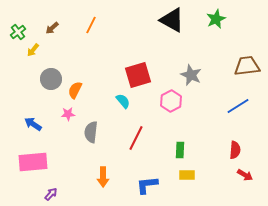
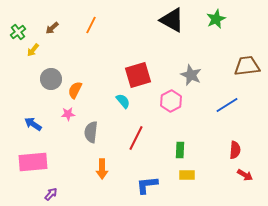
blue line: moved 11 px left, 1 px up
orange arrow: moved 1 px left, 8 px up
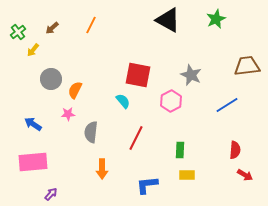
black triangle: moved 4 px left
red square: rotated 28 degrees clockwise
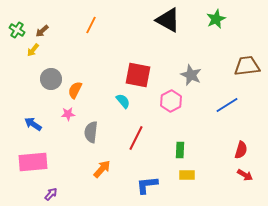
brown arrow: moved 10 px left, 3 px down
green cross: moved 1 px left, 2 px up; rotated 21 degrees counterclockwise
red semicircle: moved 6 px right; rotated 12 degrees clockwise
orange arrow: rotated 138 degrees counterclockwise
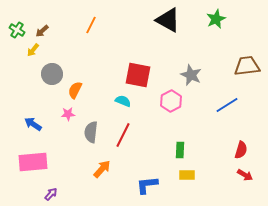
gray circle: moved 1 px right, 5 px up
cyan semicircle: rotated 28 degrees counterclockwise
red line: moved 13 px left, 3 px up
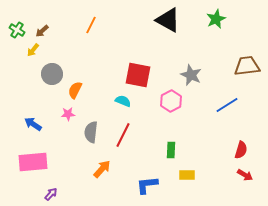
green rectangle: moved 9 px left
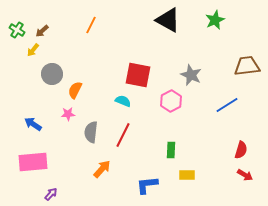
green star: moved 1 px left, 1 px down
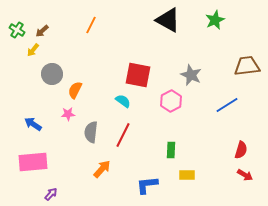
cyan semicircle: rotated 14 degrees clockwise
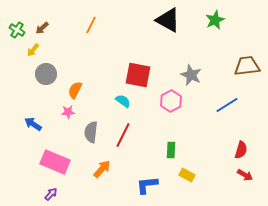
brown arrow: moved 3 px up
gray circle: moved 6 px left
pink star: moved 2 px up
pink rectangle: moved 22 px right; rotated 28 degrees clockwise
yellow rectangle: rotated 28 degrees clockwise
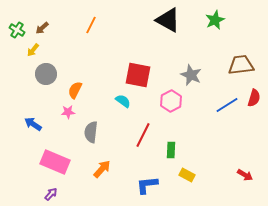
brown trapezoid: moved 6 px left, 1 px up
red line: moved 20 px right
red semicircle: moved 13 px right, 52 px up
